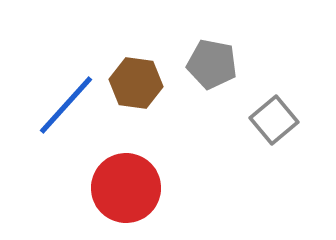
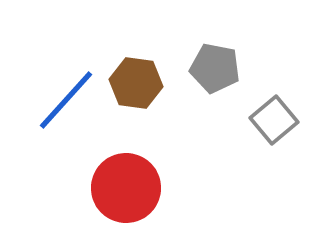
gray pentagon: moved 3 px right, 4 px down
blue line: moved 5 px up
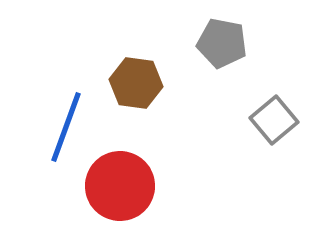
gray pentagon: moved 7 px right, 25 px up
blue line: moved 27 px down; rotated 22 degrees counterclockwise
red circle: moved 6 px left, 2 px up
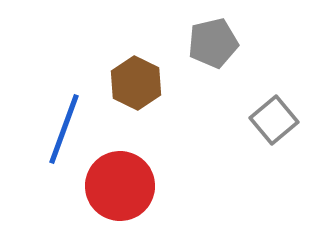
gray pentagon: moved 9 px left; rotated 24 degrees counterclockwise
brown hexagon: rotated 18 degrees clockwise
blue line: moved 2 px left, 2 px down
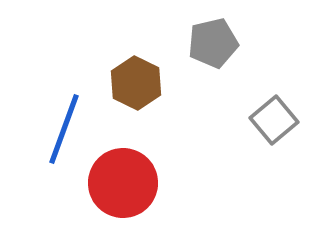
red circle: moved 3 px right, 3 px up
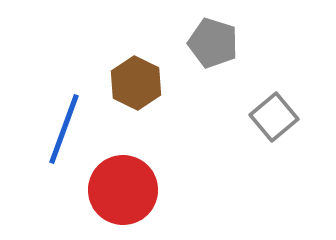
gray pentagon: rotated 30 degrees clockwise
gray square: moved 3 px up
red circle: moved 7 px down
